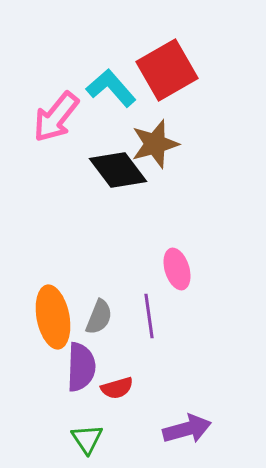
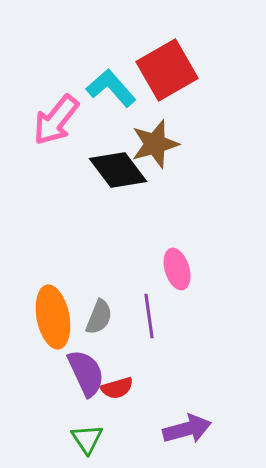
pink arrow: moved 3 px down
purple semicircle: moved 5 px right, 6 px down; rotated 27 degrees counterclockwise
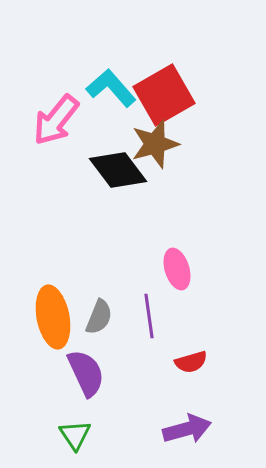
red square: moved 3 px left, 25 px down
red semicircle: moved 74 px right, 26 px up
green triangle: moved 12 px left, 4 px up
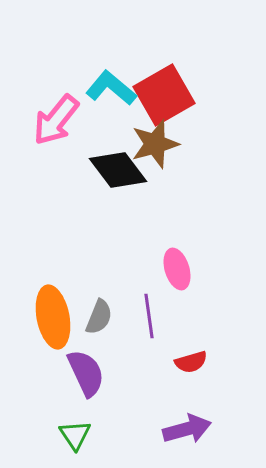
cyan L-shape: rotated 9 degrees counterclockwise
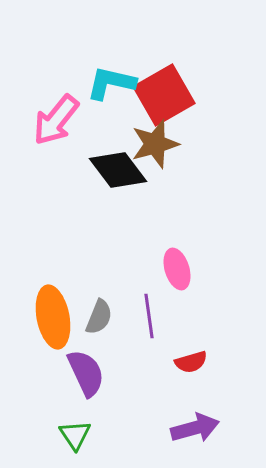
cyan L-shape: moved 5 px up; rotated 27 degrees counterclockwise
purple arrow: moved 8 px right, 1 px up
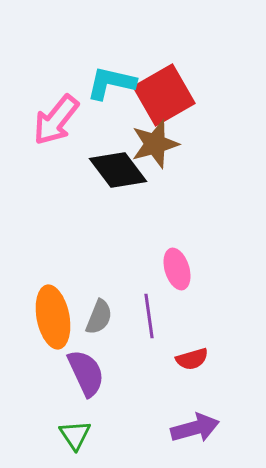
red semicircle: moved 1 px right, 3 px up
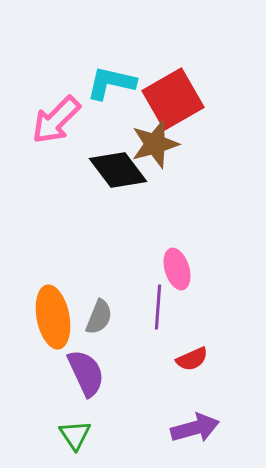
red square: moved 9 px right, 4 px down
pink arrow: rotated 6 degrees clockwise
purple line: moved 9 px right, 9 px up; rotated 12 degrees clockwise
red semicircle: rotated 8 degrees counterclockwise
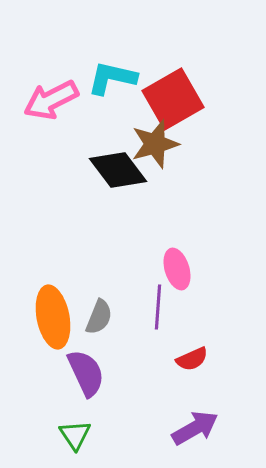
cyan L-shape: moved 1 px right, 5 px up
pink arrow: moved 5 px left, 20 px up; rotated 18 degrees clockwise
purple arrow: rotated 15 degrees counterclockwise
